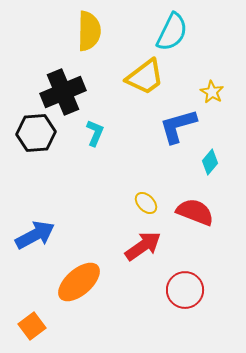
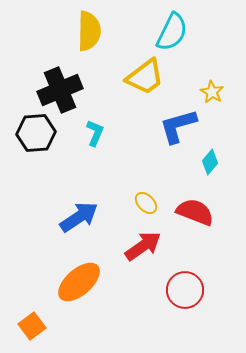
black cross: moved 3 px left, 2 px up
blue arrow: moved 44 px right, 18 px up; rotated 6 degrees counterclockwise
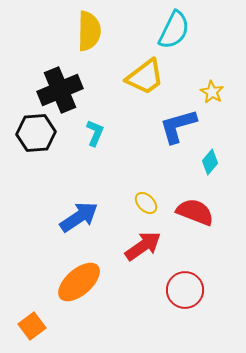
cyan semicircle: moved 2 px right, 2 px up
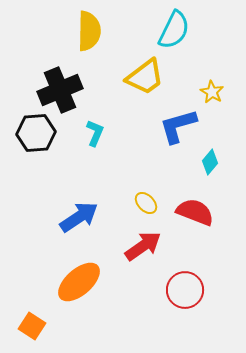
orange square: rotated 20 degrees counterclockwise
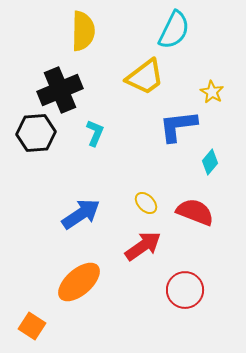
yellow semicircle: moved 6 px left
blue L-shape: rotated 9 degrees clockwise
blue arrow: moved 2 px right, 3 px up
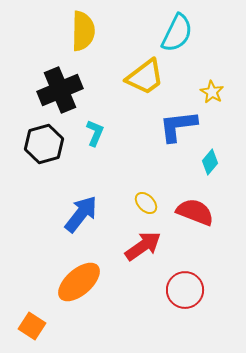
cyan semicircle: moved 3 px right, 3 px down
black hexagon: moved 8 px right, 11 px down; rotated 12 degrees counterclockwise
blue arrow: rotated 18 degrees counterclockwise
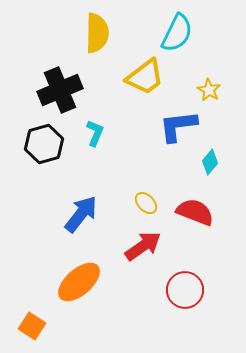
yellow semicircle: moved 14 px right, 2 px down
yellow star: moved 3 px left, 2 px up
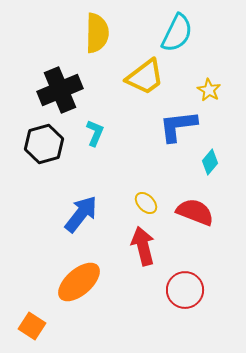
red arrow: rotated 69 degrees counterclockwise
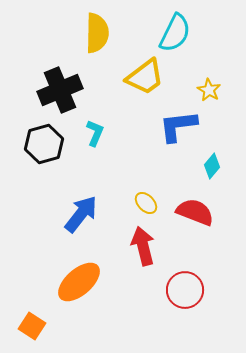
cyan semicircle: moved 2 px left
cyan diamond: moved 2 px right, 4 px down
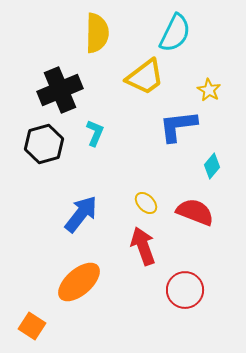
red arrow: rotated 6 degrees counterclockwise
